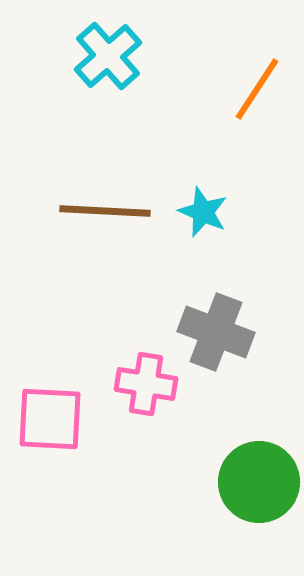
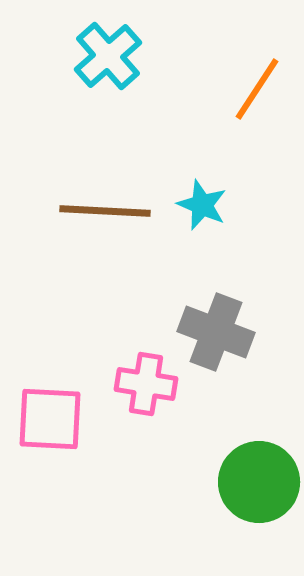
cyan star: moved 1 px left, 7 px up
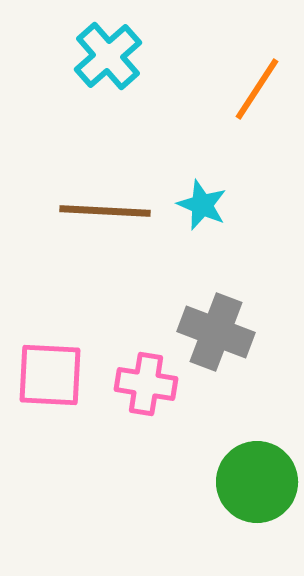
pink square: moved 44 px up
green circle: moved 2 px left
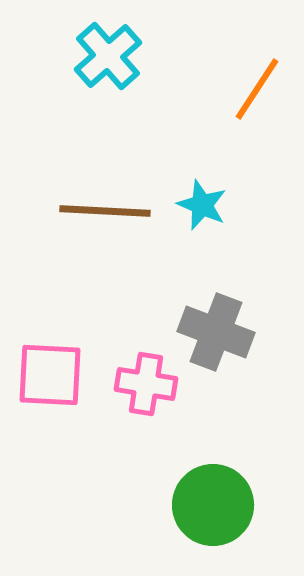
green circle: moved 44 px left, 23 px down
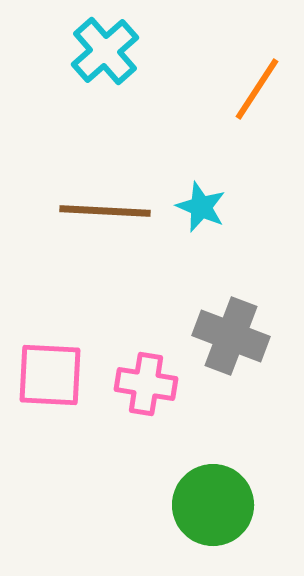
cyan cross: moved 3 px left, 5 px up
cyan star: moved 1 px left, 2 px down
gray cross: moved 15 px right, 4 px down
